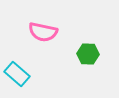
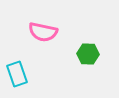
cyan rectangle: rotated 30 degrees clockwise
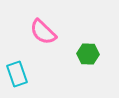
pink semicircle: rotated 32 degrees clockwise
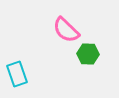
pink semicircle: moved 23 px right, 2 px up
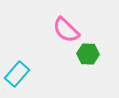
cyan rectangle: rotated 60 degrees clockwise
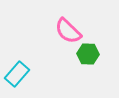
pink semicircle: moved 2 px right, 1 px down
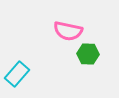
pink semicircle: rotated 32 degrees counterclockwise
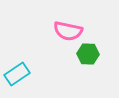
cyan rectangle: rotated 15 degrees clockwise
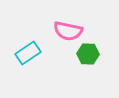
cyan rectangle: moved 11 px right, 21 px up
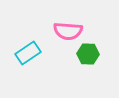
pink semicircle: rotated 8 degrees counterclockwise
